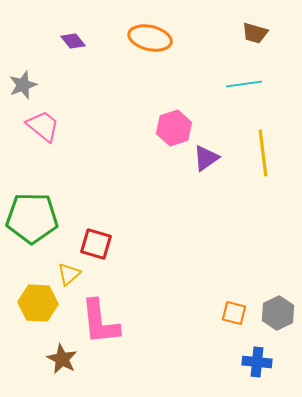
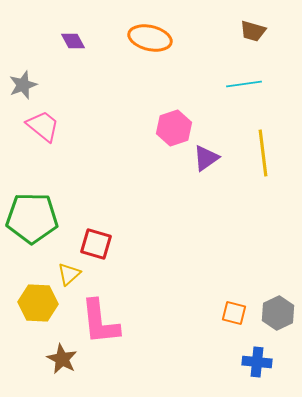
brown trapezoid: moved 2 px left, 2 px up
purple diamond: rotated 10 degrees clockwise
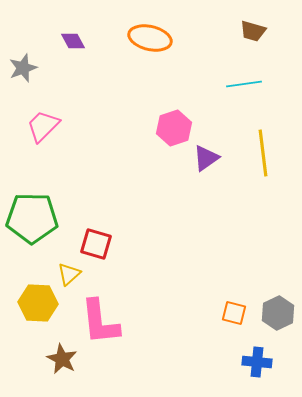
gray star: moved 17 px up
pink trapezoid: rotated 84 degrees counterclockwise
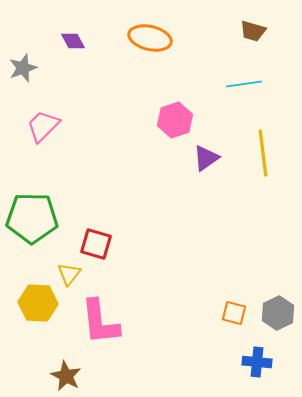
pink hexagon: moved 1 px right, 8 px up
yellow triangle: rotated 10 degrees counterclockwise
brown star: moved 4 px right, 17 px down
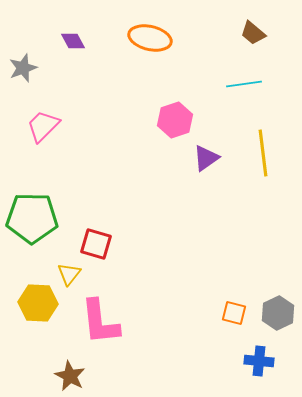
brown trapezoid: moved 2 px down; rotated 24 degrees clockwise
blue cross: moved 2 px right, 1 px up
brown star: moved 4 px right
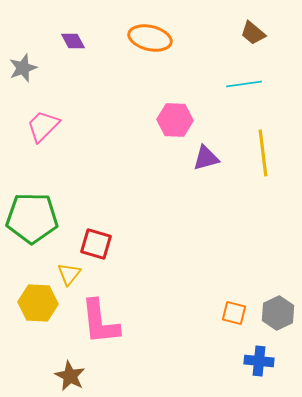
pink hexagon: rotated 20 degrees clockwise
purple triangle: rotated 20 degrees clockwise
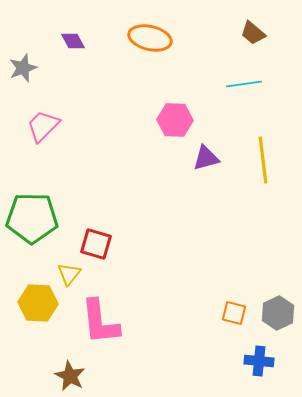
yellow line: moved 7 px down
